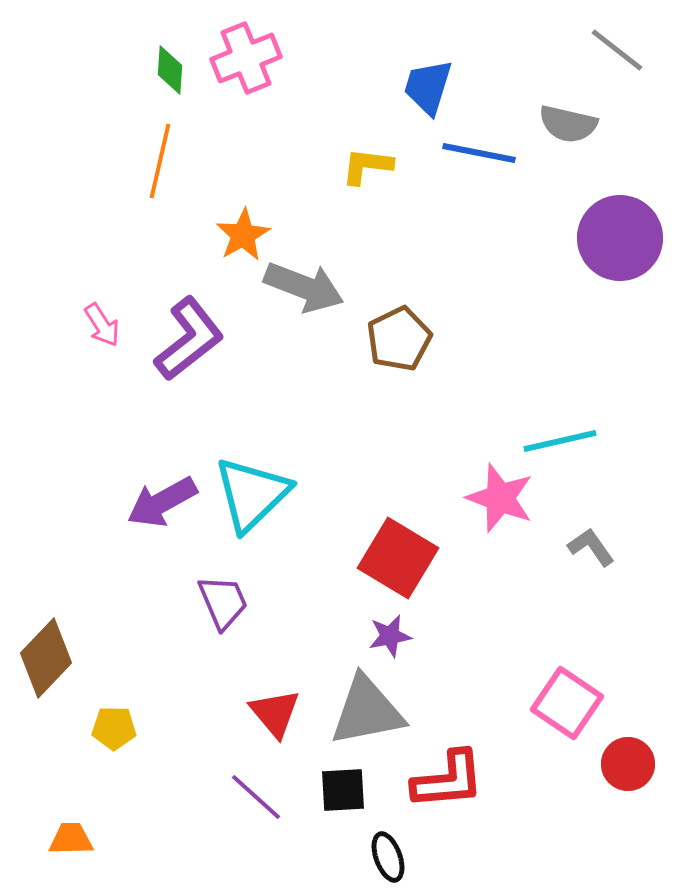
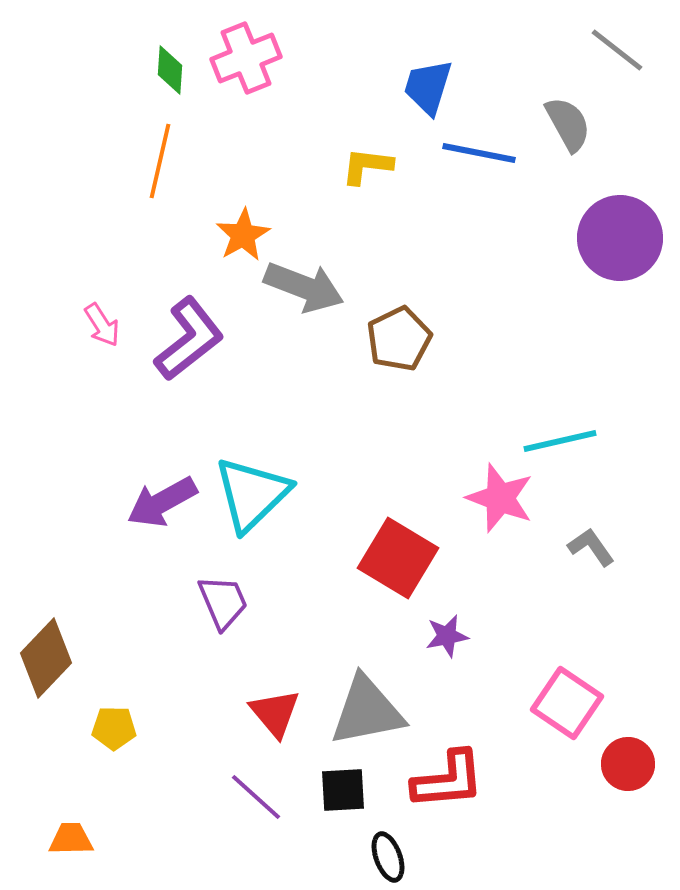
gray semicircle: rotated 132 degrees counterclockwise
purple star: moved 57 px right
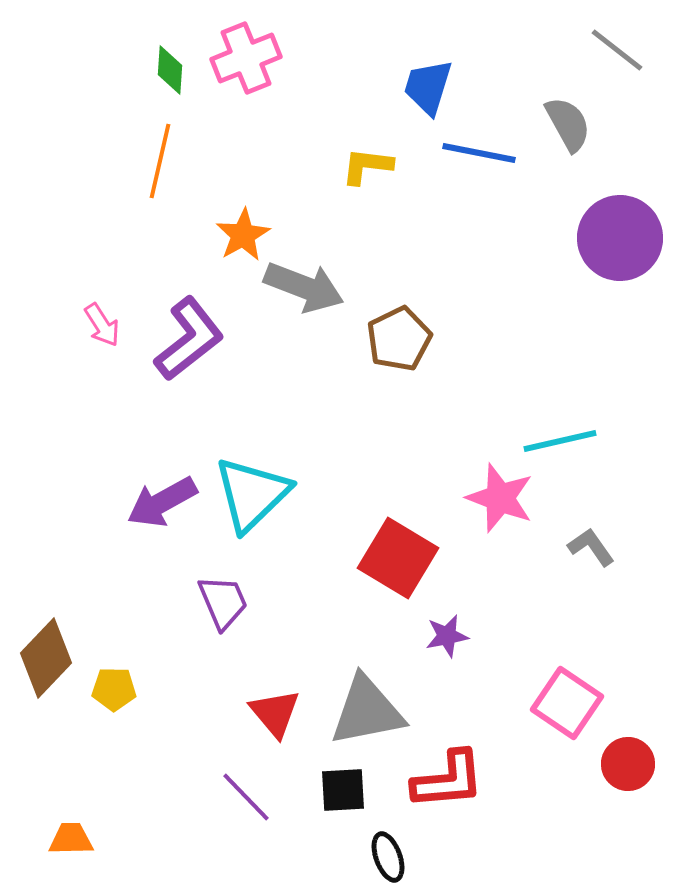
yellow pentagon: moved 39 px up
purple line: moved 10 px left; rotated 4 degrees clockwise
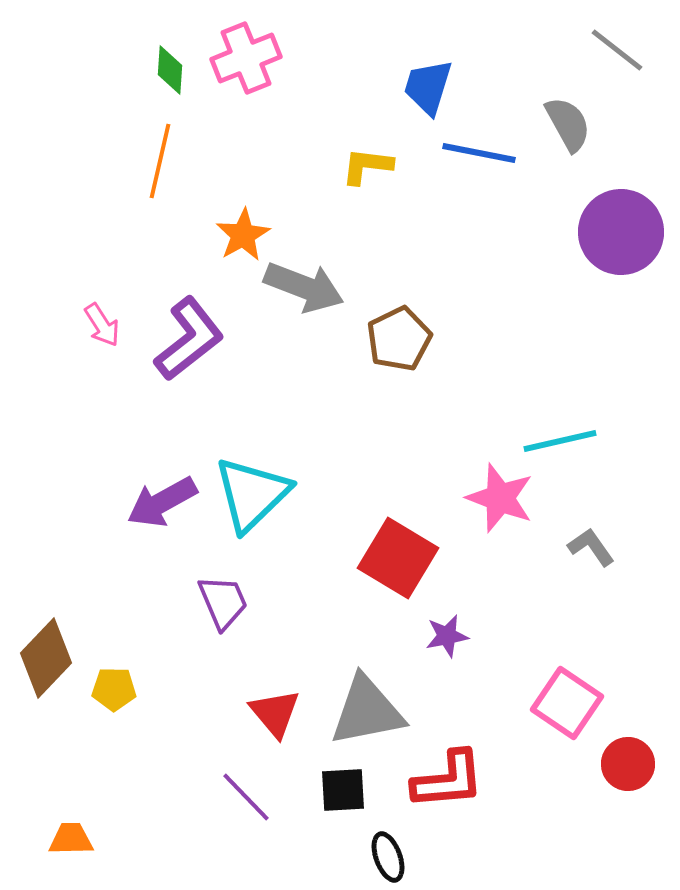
purple circle: moved 1 px right, 6 px up
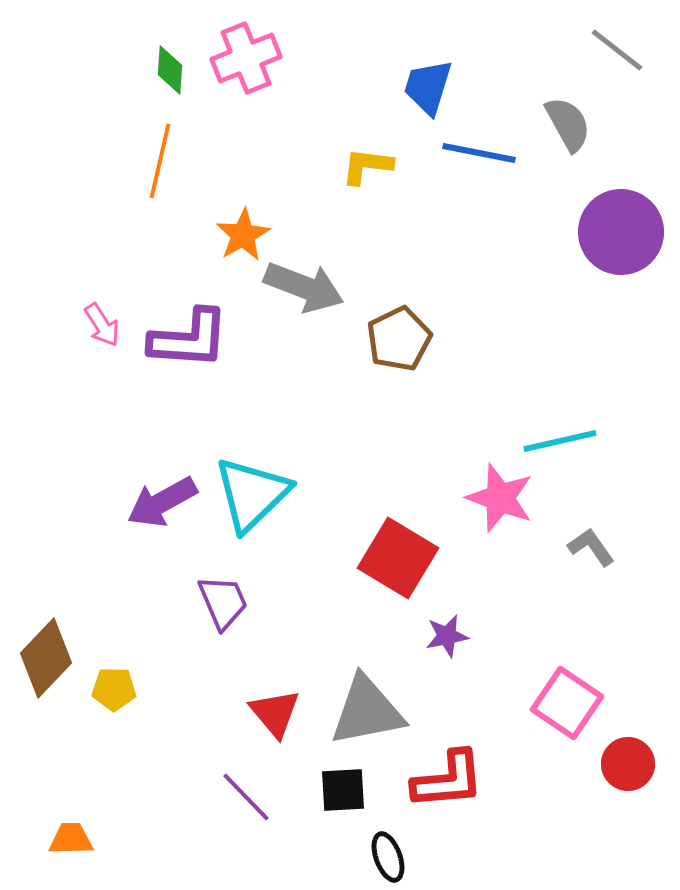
purple L-shape: rotated 42 degrees clockwise
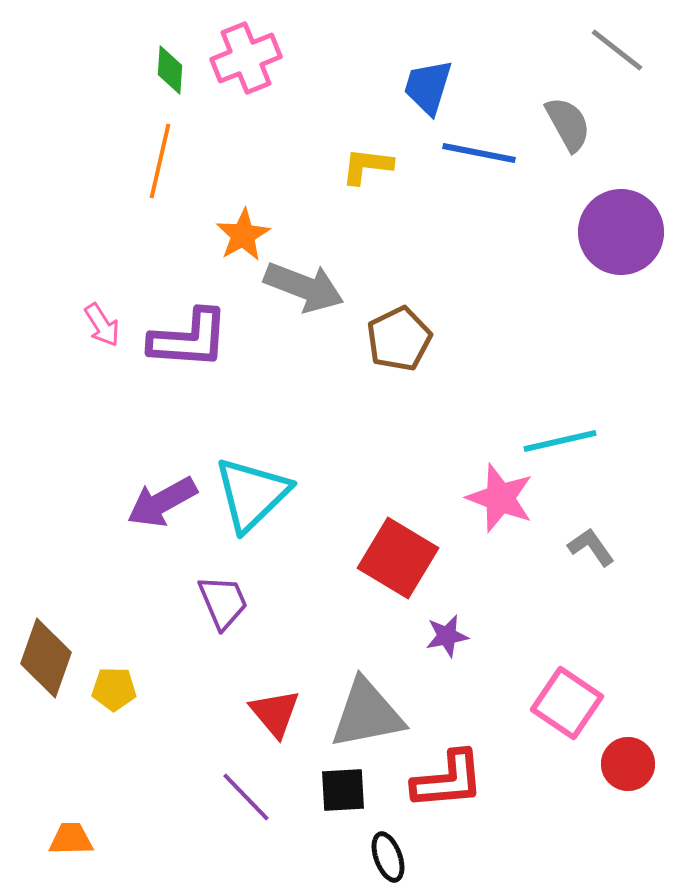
brown diamond: rotated 24 degrees counterclockwise
gray triangle: moved 3 px down
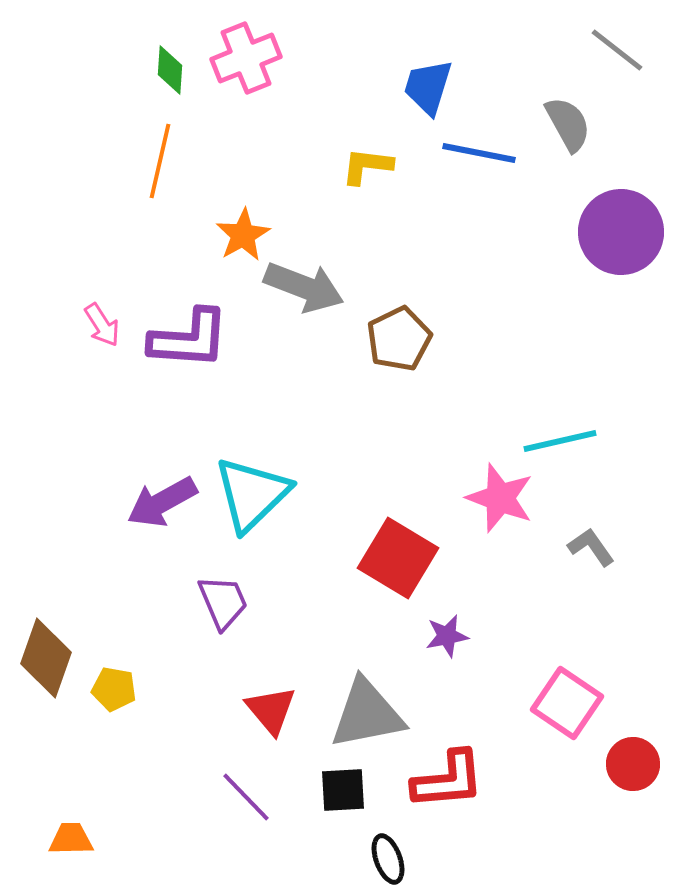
yellow pentagon: rotated 9 degrees clockwise
red triangle: moved 4 px left, 3 px up
red circle: moved 5 px right
black ellipse: moved 2 px down
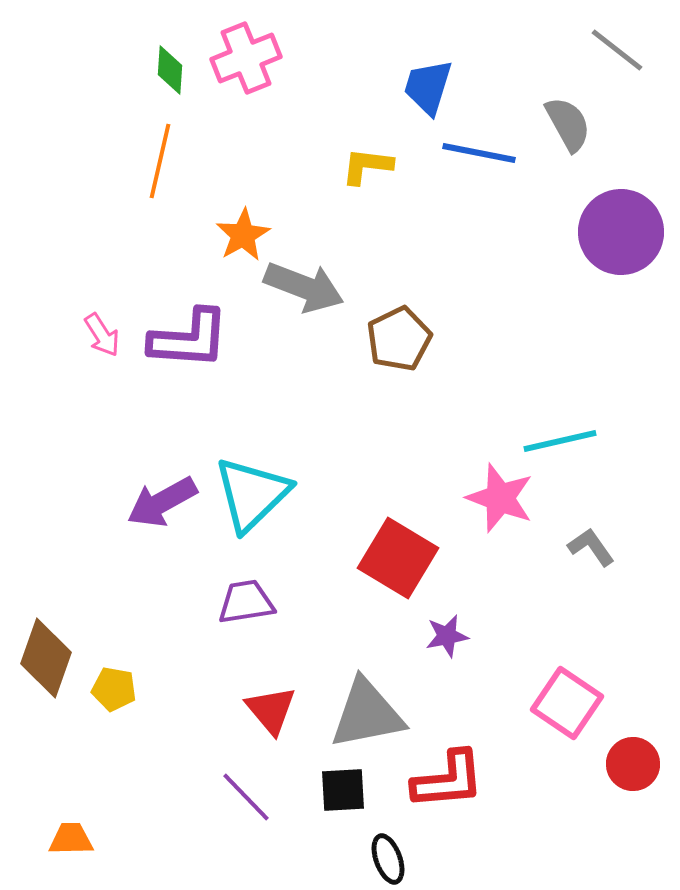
pink arrow: moved 10 px down
purple trapezoid: moved 23 px right; rotated 76 degrees counterclockwise
